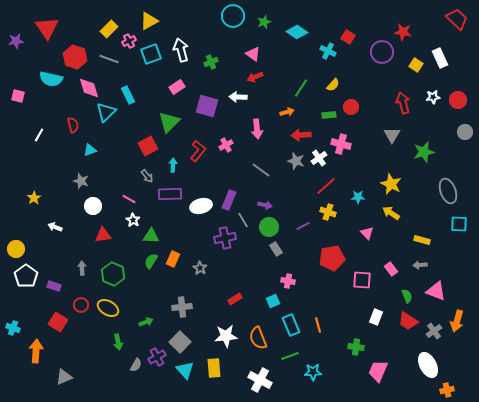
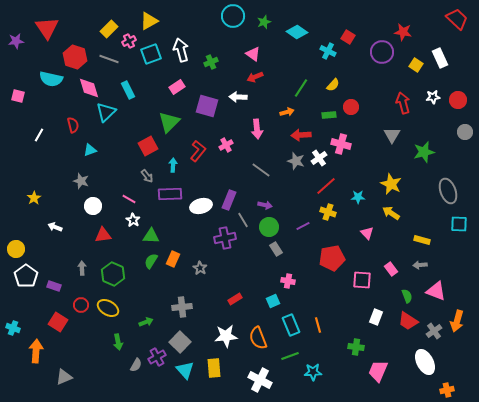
cyan rectangle at (128, 95): moved 5 px up
white ellipse at (428, 365): moved 3 px left, 3 px up
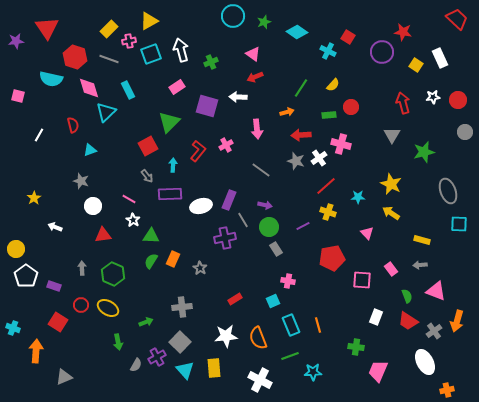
pink cross at (129, 41): rotated 16 degrees clockwise
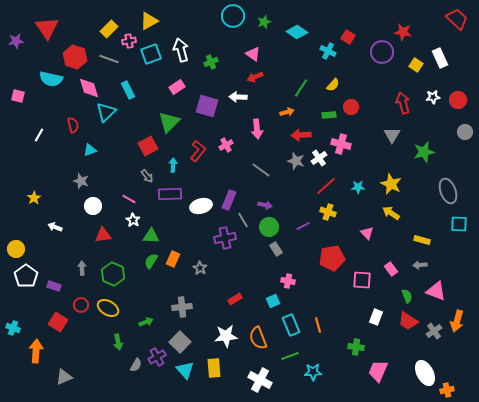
cyan star at (358, 197): moved 10 px up
white ellipse at (425, 362): moved 11 px down
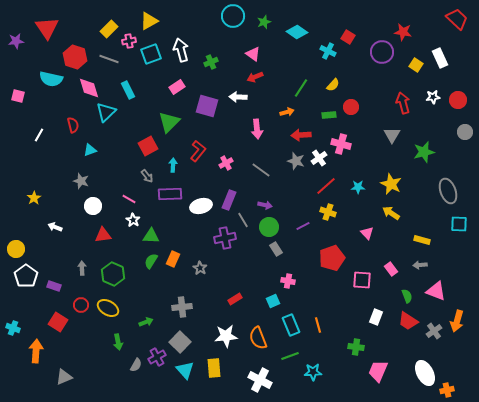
pink cross at (226, 145): moved 18 px down
red pentagon at (332, 258): rotated 10 degrees counterclockwise
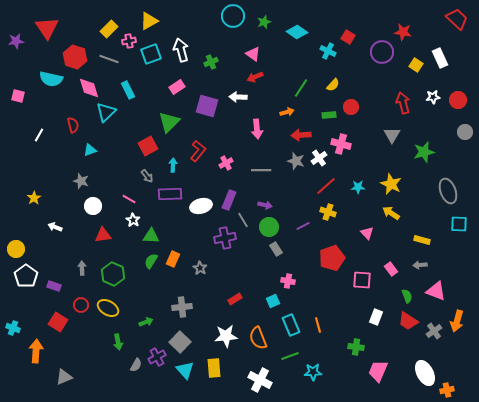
gray line at (261, 170): rotated 36 degrees counterclockwise
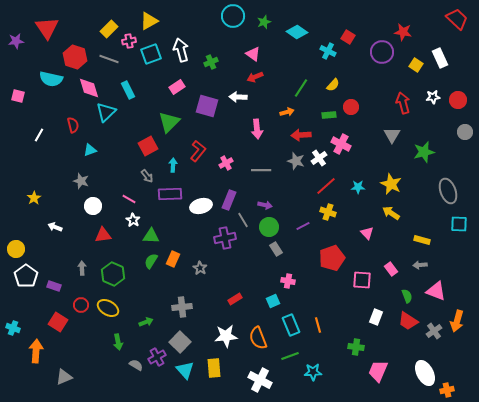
pink cross at (341, 144): rotated 12 degrees clockwise
gray semicircle at (136, 365): rotated 88 degrees counterclockwise
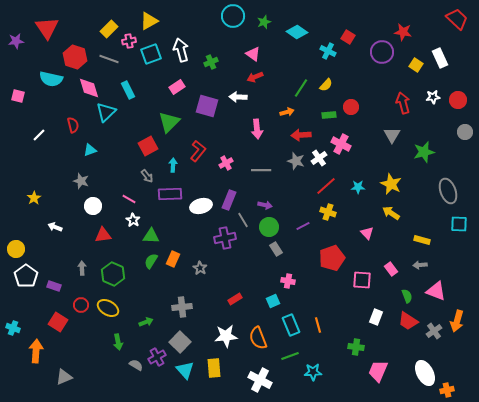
yellow semicircle at (333, 85): moved 7 px left
white line at (39, 135): rotated 16 degrees clockwise
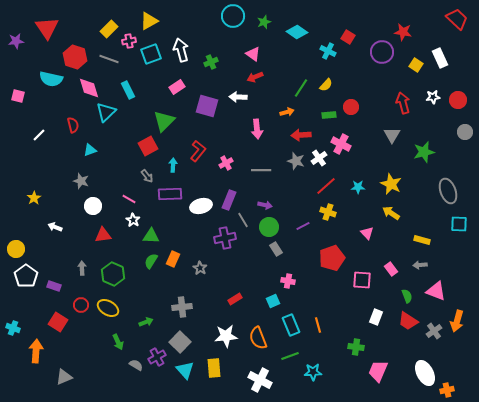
green triangle at (169, 122): moved 5 px left, 1 px up
green arrow at (118, 342): rotated 14 degrees counterclockwise
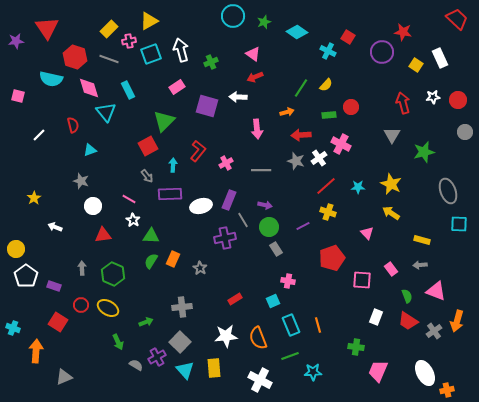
cyan triangle at (106, 112): rotated 25 degrees counterclockwise
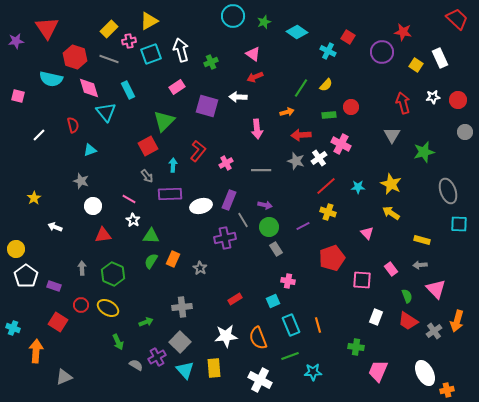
pink triangle at (436, 291): moved 2 px up; rotated 25 degrees clockwise
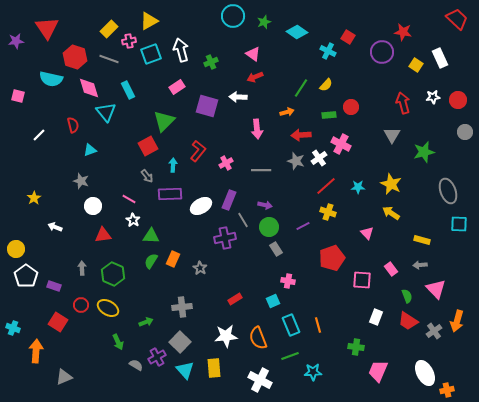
white ellipse at (201, 206): rotated 15 degrees counterclockwise
